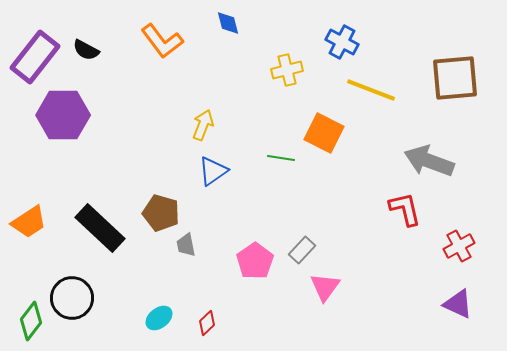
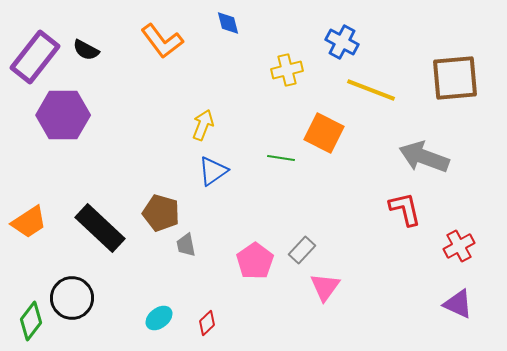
gray arrow: moved 5 px left, 4 px up
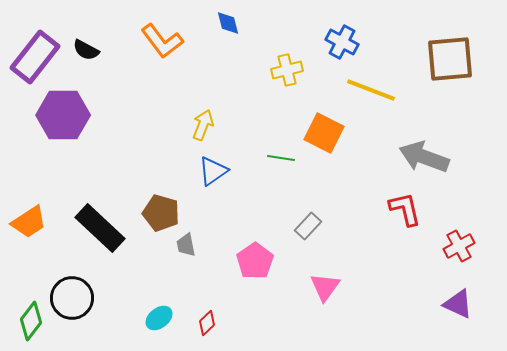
brown square: moved 5 px left, 19 px up
gray rectangle: moved 6 px right, 24 px up
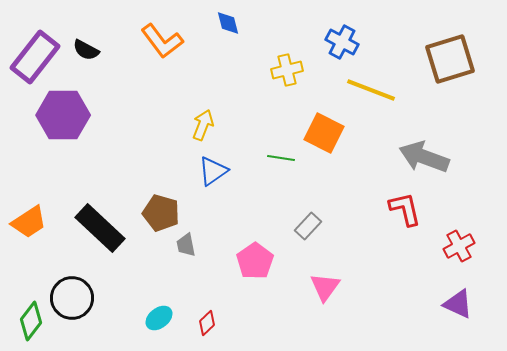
brown square: rotated 12 degrees counterclockwise
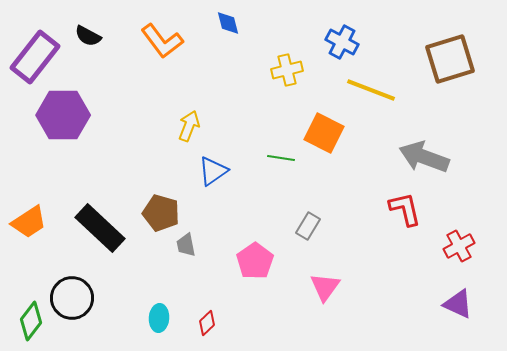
black semicircle: moved 2 px right, 14 px up
yellow arrow: moved 14 px left, 1 px down
gray rectangle: rotated 12 degrees counterclockwise
cyan ellipse: rotated 48 degrees counterclockwise
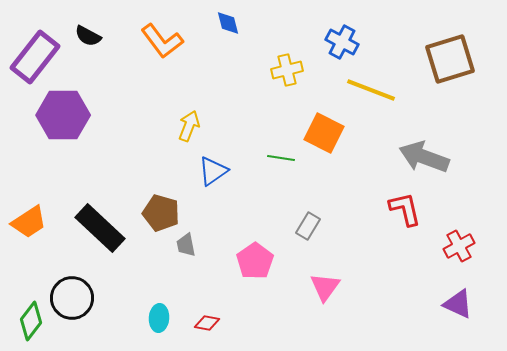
red diamond: rotated 55 degrees clockwise
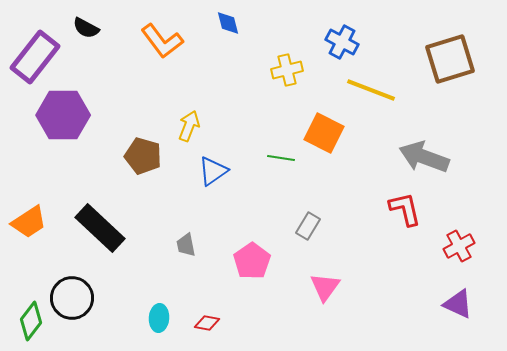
black semicircle: moved 2 px left, 8 px up
brown pentagon: moved 18 px left, 57 px up
pink pentagon: moved 3 px left
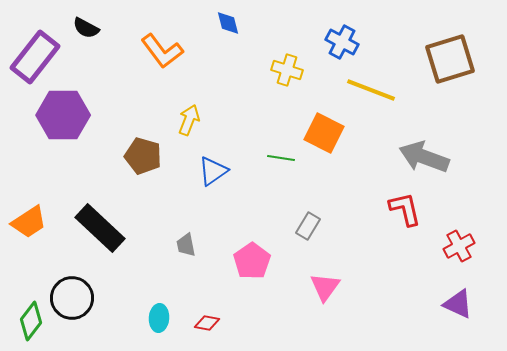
orange L-shape: moved 10 px down
yellow cross: rotated 32 degrees clockwise
yellow arrow: moved 6 px up
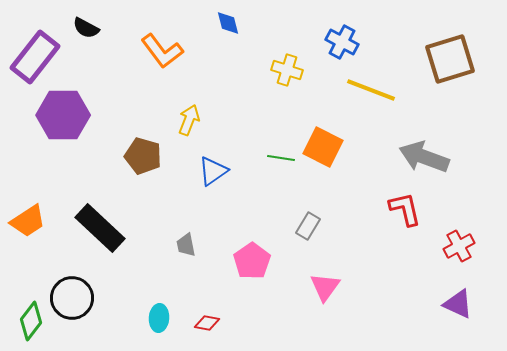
orange square: moved 1 px left, 14 px down
orange trapezoid: moved 1 px left, 1 px up
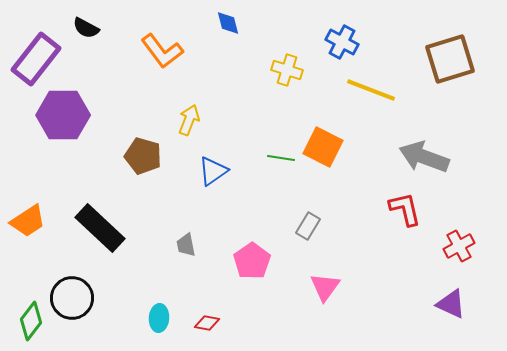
purple rectangle: moved 1 px right, 2 px down
purple triangle: moved 7 px left
